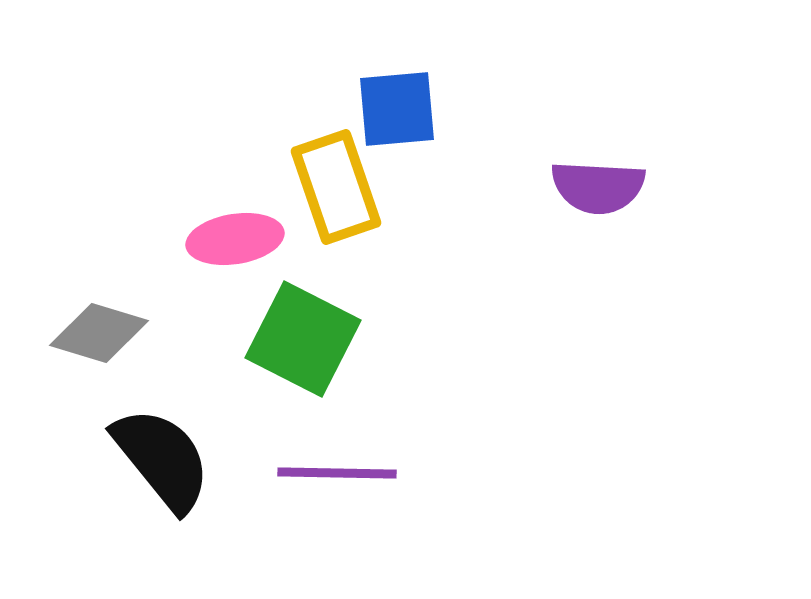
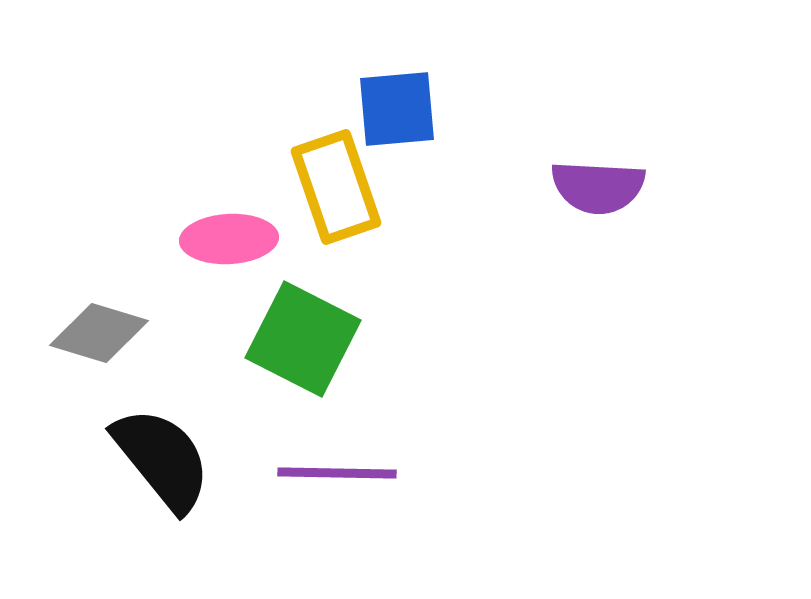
pink ellipse: moved 6 px left; rotated 6 degrees clockwise
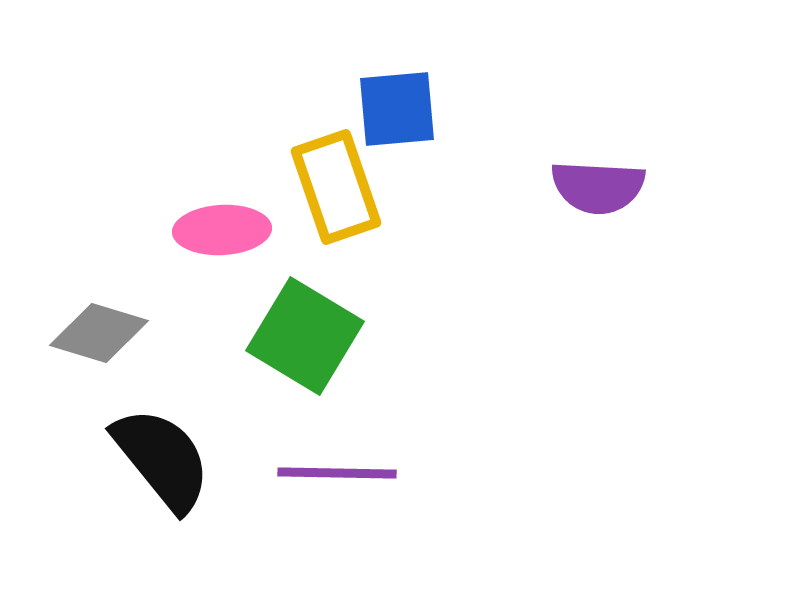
pink ellipse: moved 7 px left, 9 px up
green square: moved 2 px right, 3 px up; rotated 4 degrees clockwise
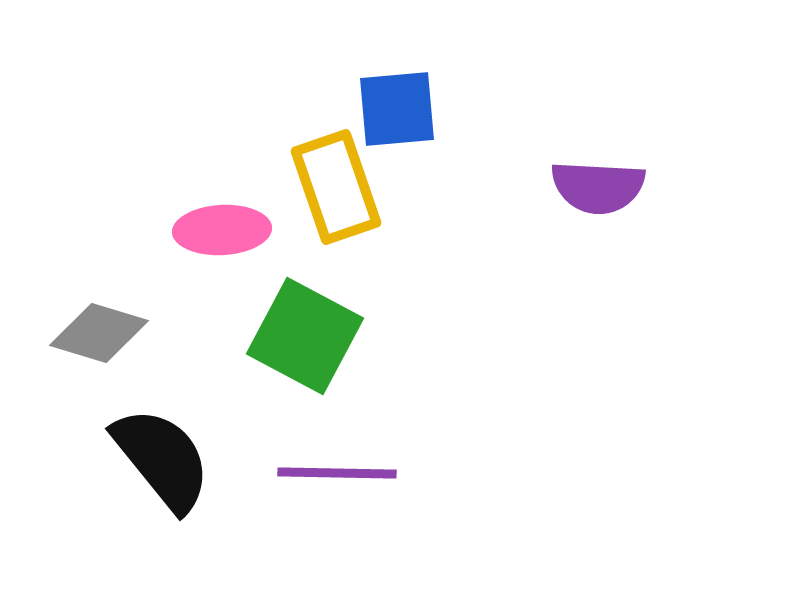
green square: rotated 3 degrees counterclockwise
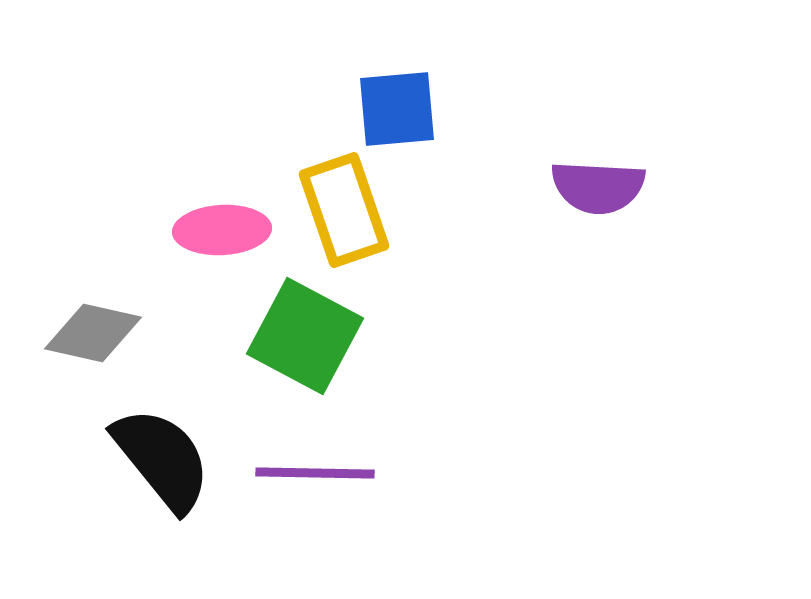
yellow rectangle: moved 8 px right, 23 px down
gray diamond: moved 6 px left; rotated 4 degrees counterclockwise
purple line: moved 22 px left
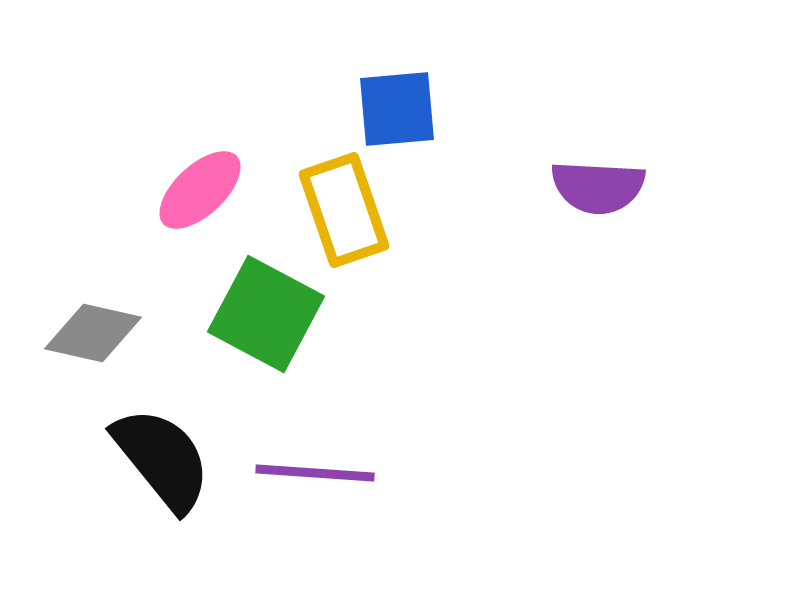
pink ellipse: moved 22 px left, 40 px up; rotated 40 degrees counterclockwise
green square: moved 39 px left, 22 px up
purple line: rotated 3 degrees clockwise
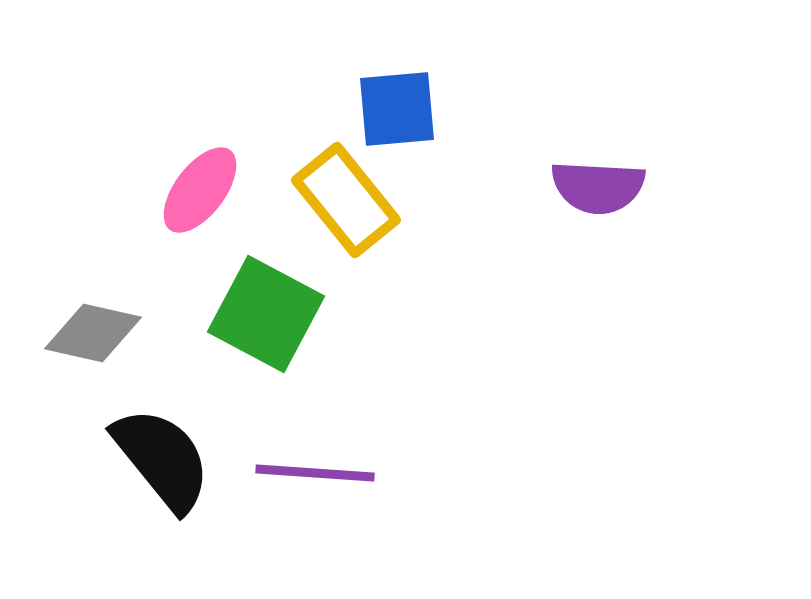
pink ellipse: rotated 10 degrees counterclockwise
yellow rectangle: moved 2 px right, 10 px up; rotated 20 degrees counterclockwise
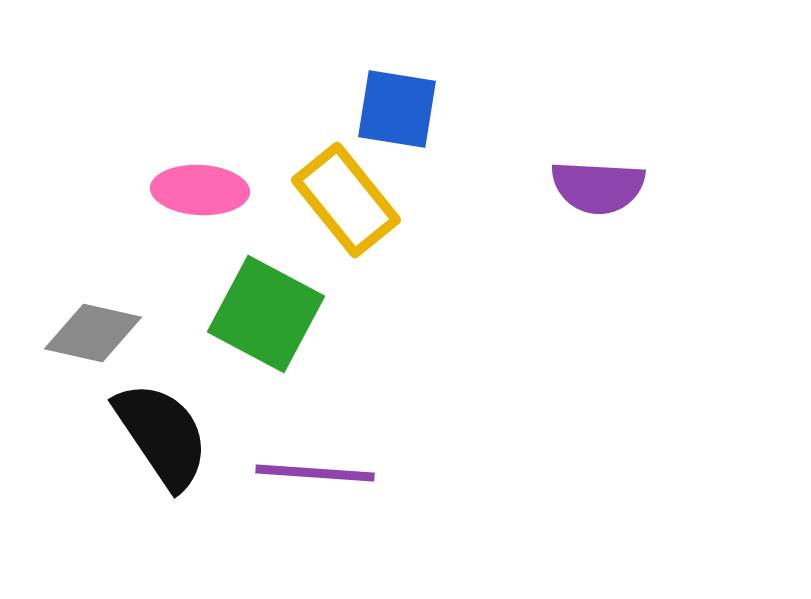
blue square: rotated 14 degrees clockwise
pink ellipse: rotated 56 degrees clockwise
black semicircle: moved 24 px up; rotated 5 degrees clockwise
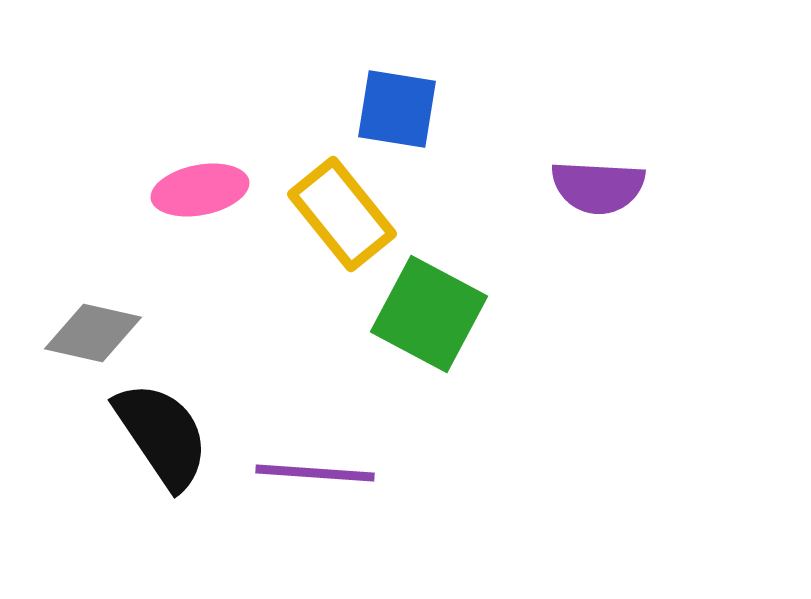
pink ellipse: rotated 14 degrees counterclockwise
yellow rectangle: moved 4 px left, 14 px down
green square: moved 163 px right
